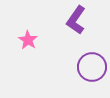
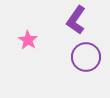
purple circle: moved 6 px left, 10 px up
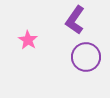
purple L-shape: moved 1 px left
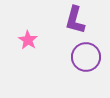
purple L-shape: rotated 20 degrees counterclockwise
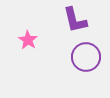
purple L-shape: rotated 28 degrees counterclockwise
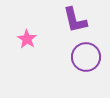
pink star: moved 1 px left, 1 px up
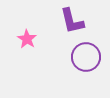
purple L-shape: moved 3 px left, 1 px down
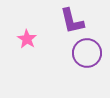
purple circle: moved 1 px right, 4 px up
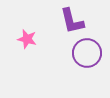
pink star: rotated 18 degrees counterclockwise
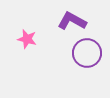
purple L-shape: rotated 132 degrees clockwise
